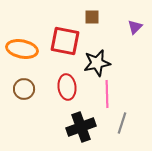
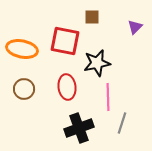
pink line: moved 1 px right, 3 px down
black cross: moved 2 px left, 1 px down
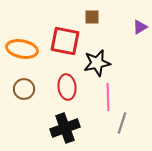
purple triangle: moved 5 px right; rotated 14 degrees clockwise
black cross: moved 14 px left
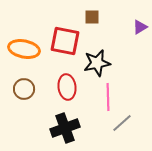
orange ellipse: moved 2 px right
gray line: rotated 30 degrees clockwise
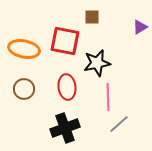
gray line: moved 3 px left, 1 px down
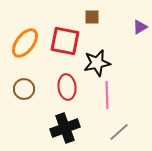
orange ellipse: moved 1 px right, 6 px up; rotated 64 degrees counterclockwise
pink line: moved 1 px left, 2 px up
gray line: moved 8 px down
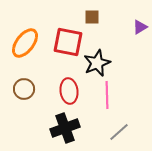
red square: moved 3 px right, 1 px down
black star: rotated 12 degrees counterclockwise
red ellipse: moved 2 px right, 4 px down
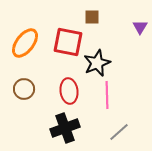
purple triangle: rotated 28 degrees counterclockwise
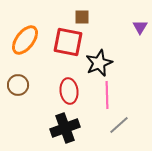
brown square: moved 10 px left
orange ellipse: moved 3 px up
black star: moved 2 px right
brown circle: moved 6 px left, 4 px up
gray line: moved 7 px up
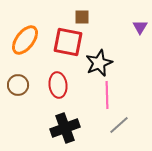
red ellipse: moved 11 px left, 6 px up
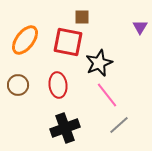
pink line: rotated 36 degrees counterclockwise
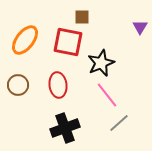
black star: moved 2 px right
gray line: moved 2 px up
